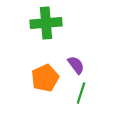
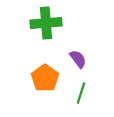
purple semicircle: moved 2 px right, 6 px up
orange pentagon: rotated 12 degrees counterclockwise
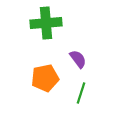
orange pentagon: rotated 24 degrees clockwise
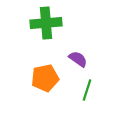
purple semicircle: rotated 18 degrees counterclockwise
green line: moved 6 px right, 3 px up
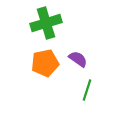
green cross: rotated 12 degrees counterclockwise
orange pentagon: moved 15 px up
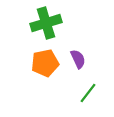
purple semicircle: rotated 30 degrees clockwise
green line: moved 1 px right, 3 px down; rotated 20 degrees clockwise
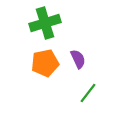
green cross: moved 1 px left
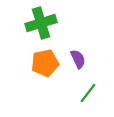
green cross: moved 4 px left
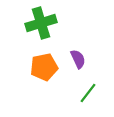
orange pentagon: moved 1 px left, 4 px down
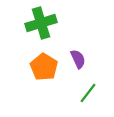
orange pentagon: rotated 28 degrees counterclockwise
